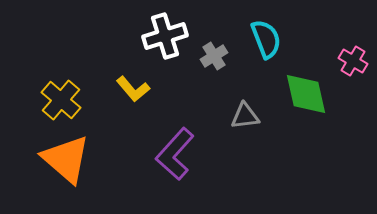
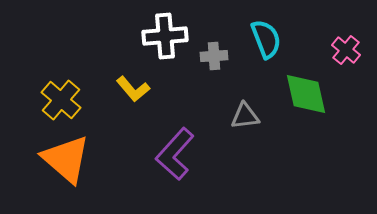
white cross: rotated 12 degrees clockwise
gray cross: rotated 28 degrees clockwise
pink cross: moved 7 px left, 11 px up; rotated 8 degrees clockwise
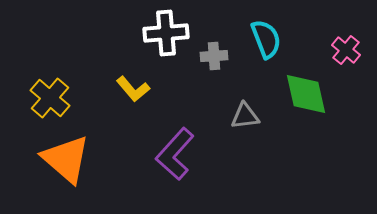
white cross: moved 1 px right, 3 px up
yellow cross: moved 11 px left, 2 px up
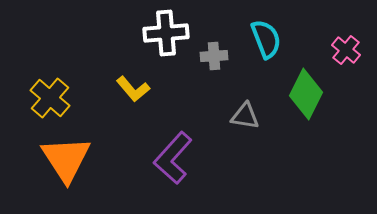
green diamond: rotated 39 degrees clockwise
gray triangle: rotated 16 degrees clockwise
purple L-shape: moved 2 px left, 4 px down
orange triangle: rotated 16 degrees clockwise
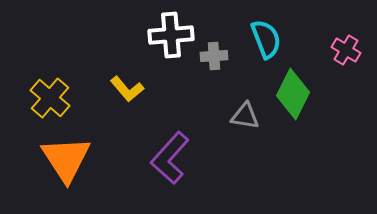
white cross: moved 5 px right, 2 px down
pink cross: rotated 8 degrees counterclockwise
yellow L-shape: moved 6 px left
green diamond: moved 13 px left
purple L-shape: moved 3 px left
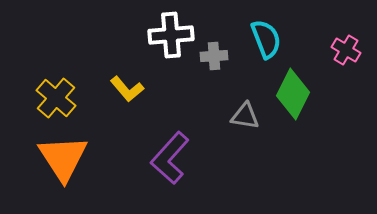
yellow cross: moved 6 px right
orange triangle: moved 3 px left, 1 px up
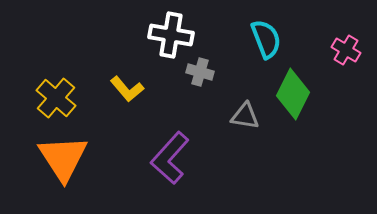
white cross: rotated 15 degrees clockwise
gray cross: moved 14 px left, 16 px down; rotated 20 degrees clockwise
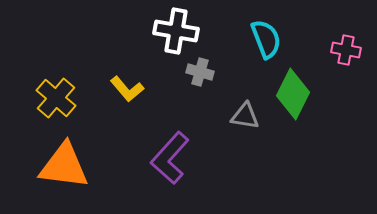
white cross: moved 5 px right, 4 px up
pink cross: rotated 20 degrees counterclockwise
orange triangle: moved 1 px right, 8 px down; rotated 50 degrees counterclockwise
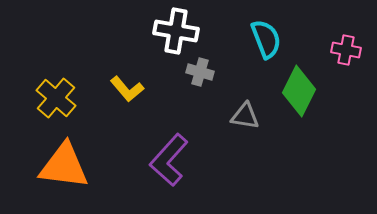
green diamond: moved 6 px right, 3 px up
purple L-shape: moved 1 px left, 2 px down
